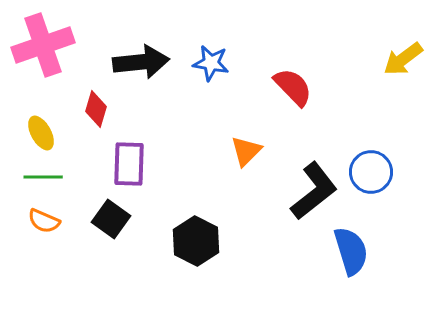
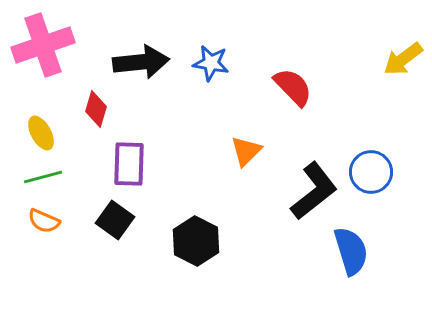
green line: rotated 15 degrees counterclockwise
black square: moved 4 px right, 1 px down
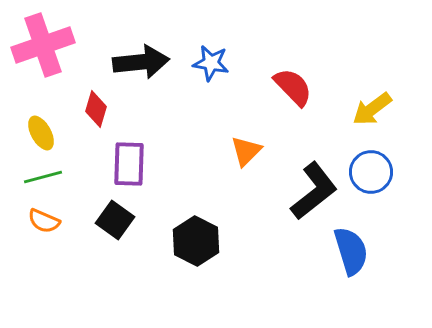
yellow arrow: moved 31 px left, 50 px down
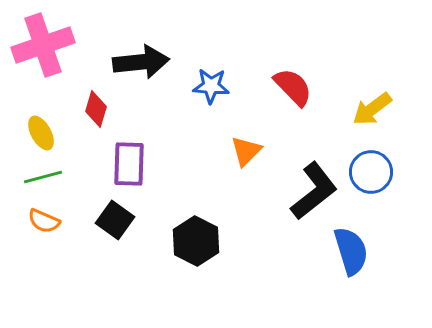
blue star: moved 23 px down; rotated 6 degrees counterclockwise
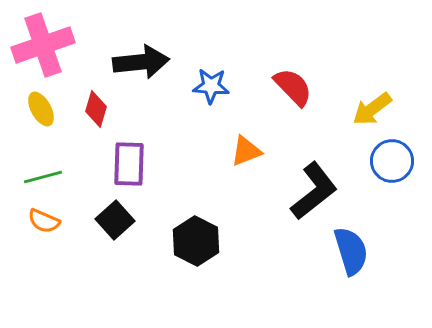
yellow ellipse: moved 24 px up
orange triangle: rotated 24 degrees clockwise
blue circle: moved 21 px right, 11 px up
black square: rotated 12 degrees clockwise
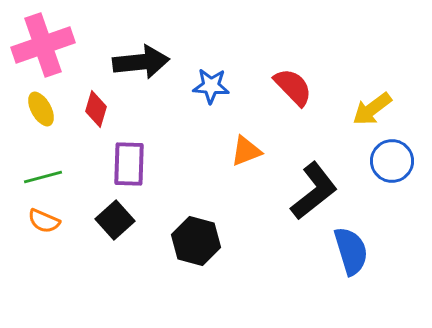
black hexagon: rotated 12 degrees counterclockwise
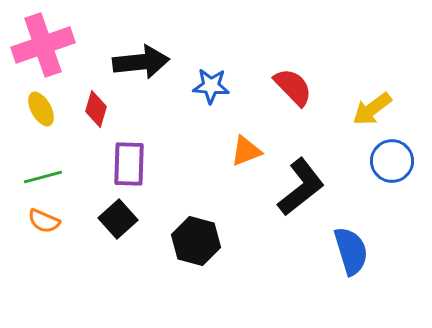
black L-shape: moved 13 px left, 4 px up
black square: moved 3 px right, 1 px up
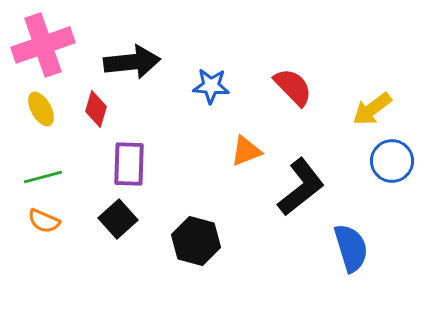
black arrow: moved 9 px left
blue semicircle: moved 3 px up
